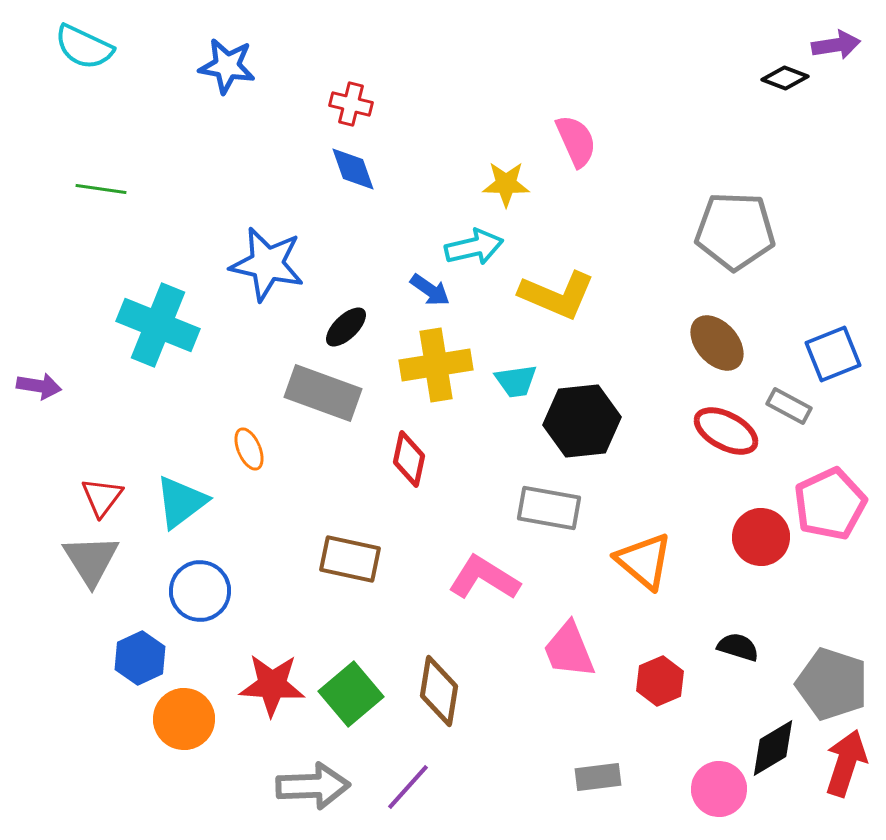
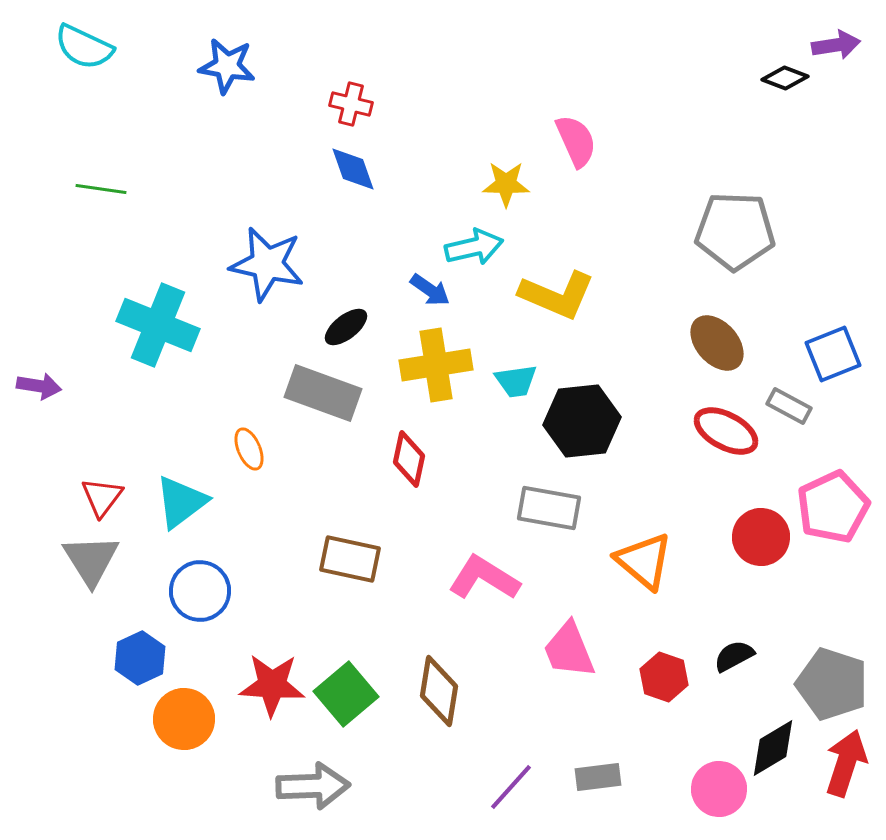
black ellipse at (346, 327): rotated 6 degrees clockwise
pink pentagon at (830, 504): moved 3 px right, 3 px down
black semicircle at (738, 647): moved 4 px left, 9 px down; rotated 45 degrees counterclockwise
red hexagon at (660, 681): moved 4 px right, 4 px up; rotated 18 degrees counterclockwise
green square at (351, 694): moved 5 px left
purple line at (408, 787): moved 103 px right
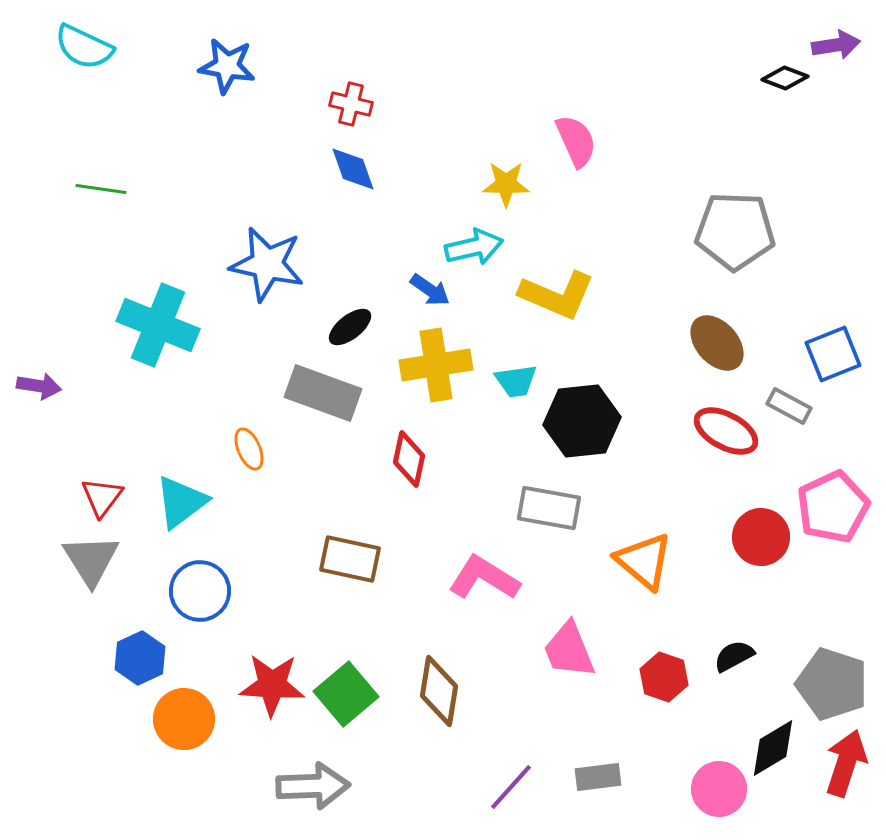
black ellipse at (346, 327): moved 4 px right
